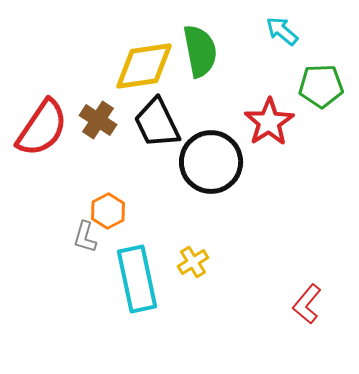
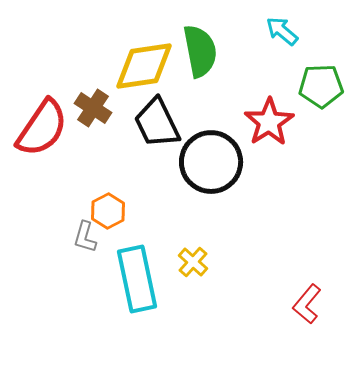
brown cross: moved 5 px left, 12 px up
yellow cross: rotated 16 degrees counterclockwise
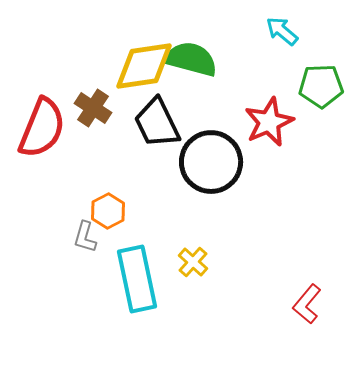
green semicircle: moved 9 px left, 8 px down; rotated 64 degrees counterclockwise
red star: rotated 9 degrees clockwise
red semicircle: rotated 12 degrees counterclockwise
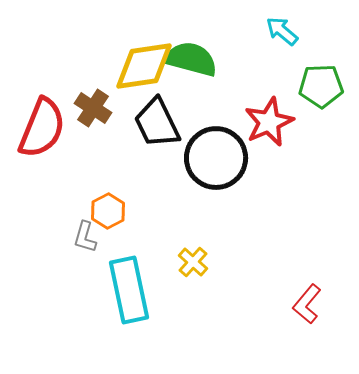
black circle: moved 5 px right, 4 px up
cyan rectangle: moved 8 px left, 11 px down
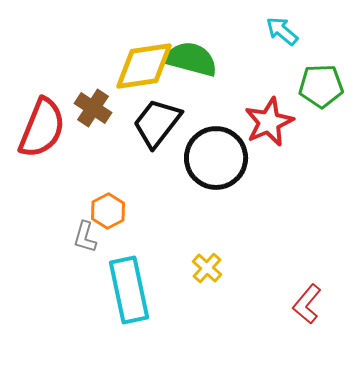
black trapezoid: rotated 64 degrees clockwise
yellow cross: moved 14 px right, 6 px down
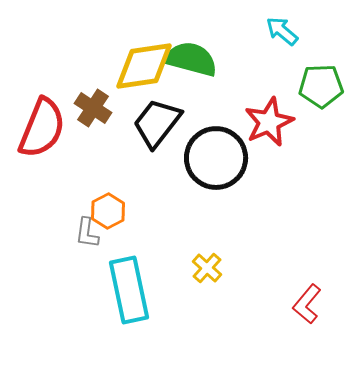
gray L-shape: moved 2 px right, 4 px up; rotated 8 degrees counterclockwise
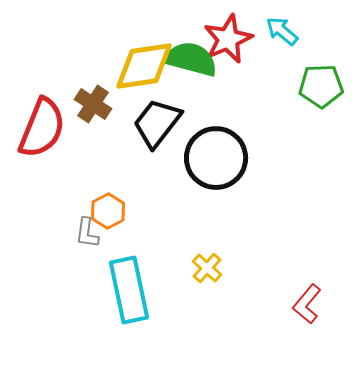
brown cross: moved 4 px up
red star: moved 41 px left, 83 px up
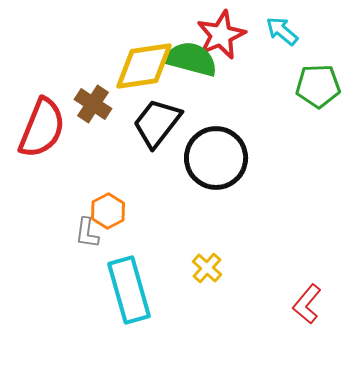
red star: moved 7 px left, 4 px up
green pentagon: moved 3 px left
cyan rectangle: rotated 4 degrees counterclockwise
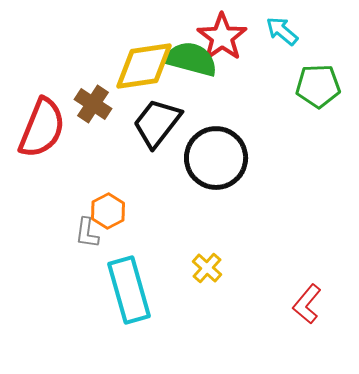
red star: moved 1 px right, 2 px down; rotated 12 degrees counterclockwise
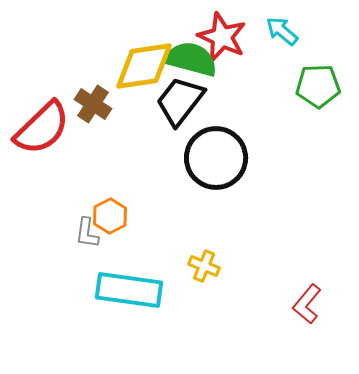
red star: rotated 12 degrees counterclockwise
black trapezoid: moved 23 px right, 22 px up
red semicircle: rotated 24 degrees clockwise
orange hexagon: moved 2 px right, 5 px down
yellow cross: moved 3 px left, 2 px up; rotated 20 degrees counterclockwise
cyan rectangle: rotated 66 degrees counterclockwise
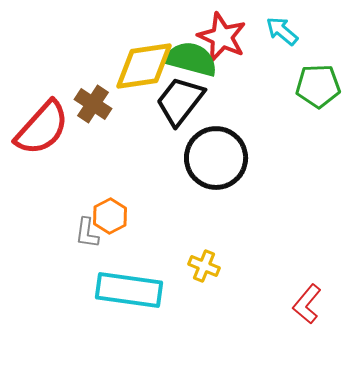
red semicircle: rotated 4 degrees counterclockwise
